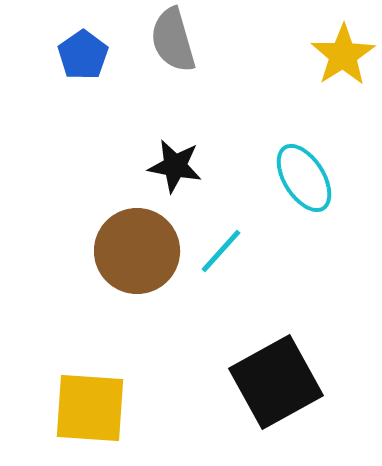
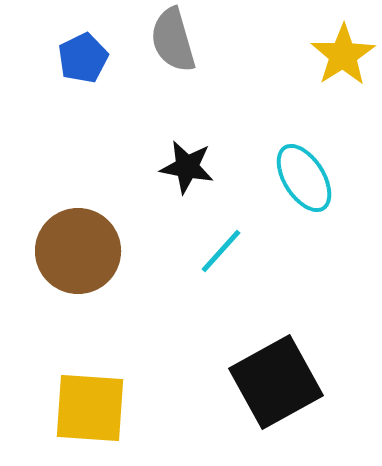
blue pentagon: moved 3 px down; rotated 9 degrees clockwise
black star: moved 12 px right, 1 px down
brown circle: moved 59 px left
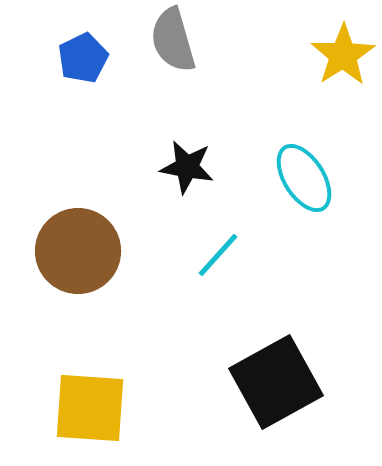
cyan line: moved 3 px left, 4 px down
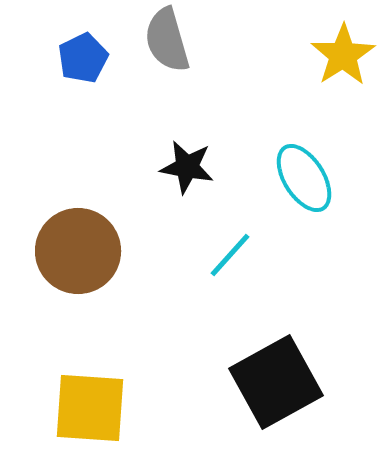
gray semicircle: moved 6 px left
cyan line: moved 12 px right
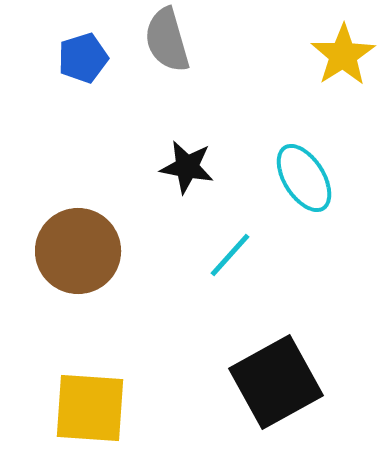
blue pentagon: rotated 9 degrees clockwise
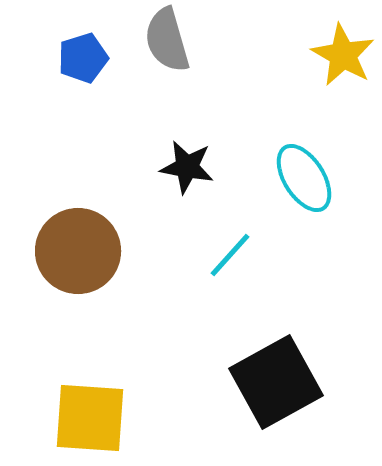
yellow star: rotated 10 degrees counterclockwise
yellow square: moved 10 px down
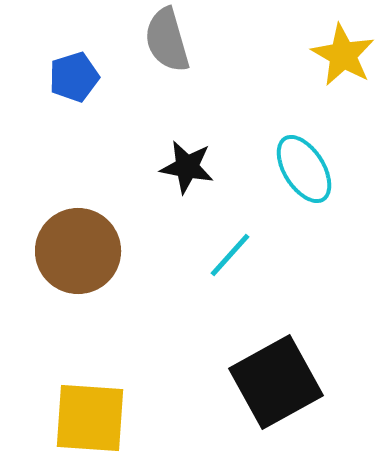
blue pentagon: moved 9 px left, 19 px down
cyan ellipse: moved 9 px up
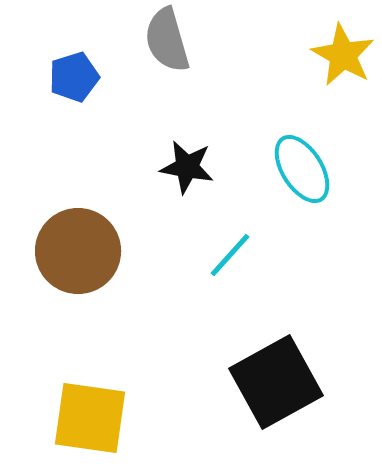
cyan ellipse: moved 2 px left
yellow square: rotated 4 degrees clockwise
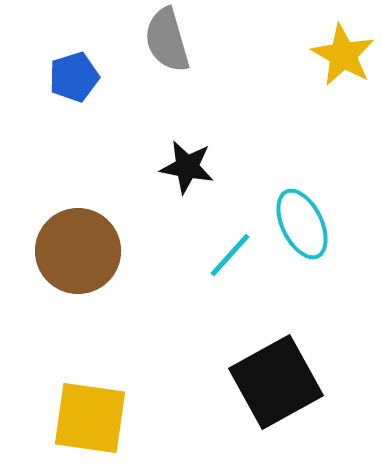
cyan ellipse: moved 55 px down; rotated 6 degrees clockwise
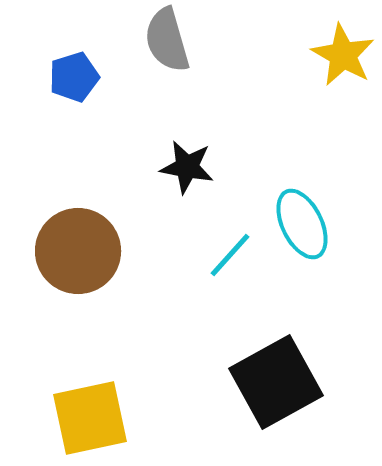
yellow square: rotated 20 degrees counterclockwise
